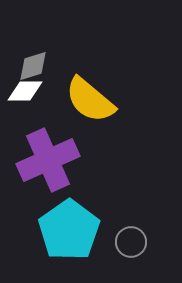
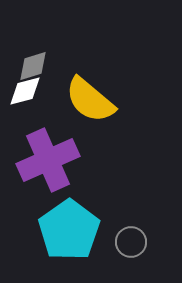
white diamond: rotated 15 degrees counterclockwise
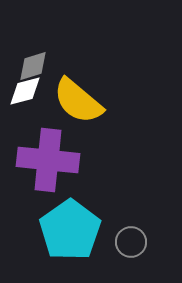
yellow semicircle: moved 12 px left, 1 px down
purple cross: rotated 30 degrees clockwise
cyan pentagon: moved 1 px right
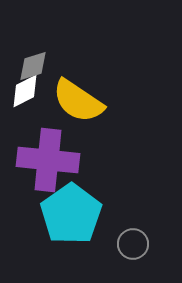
white diamond: rotated 12 degrees counterclockwise
yellow semicircle: rotated 6 degrees counterclockwise
cyan pentagon: moved 1 px right, 16 px up
gray circle: moved 2 px right, 2 px down
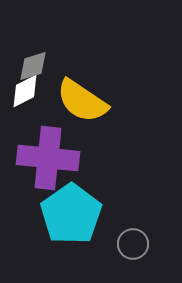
yellow semicircle: moved 4 px right
purple cross: moved 2 px up
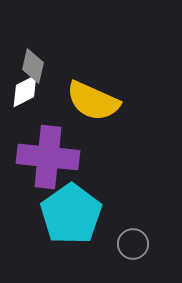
gray diamond: rotated 60 degrees counterclockwise
yellow semicircle: moved 11 px right; rotated 10 degrees counterclockwise
purple cross: moved 1 px up
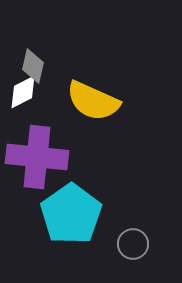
white diamond: moved 2 px left, 1 px down
purple cross: moved 11 px left
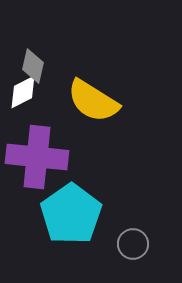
yellow semicircle: rotated 8 degrees clockwise
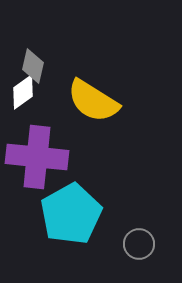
white diamond: rotated 9 degrees counterclockwise
cyan pentagon: rotated 6 degrees clockwise
gray circle: moved 6 px right
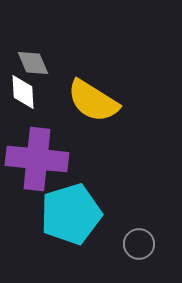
gray diamond: moved 3 px up; rotated 36 degrees counterclockwise
white diamond: rotated 57 degrees counterclockwise
purple cross: moved 2 px down
cyan pentagon: rotated 12 degrees clockwise
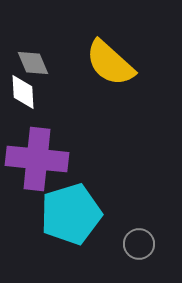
yellow semicircle: moved 17 px right, 38 px up; rotated 10 degrees clockwise
